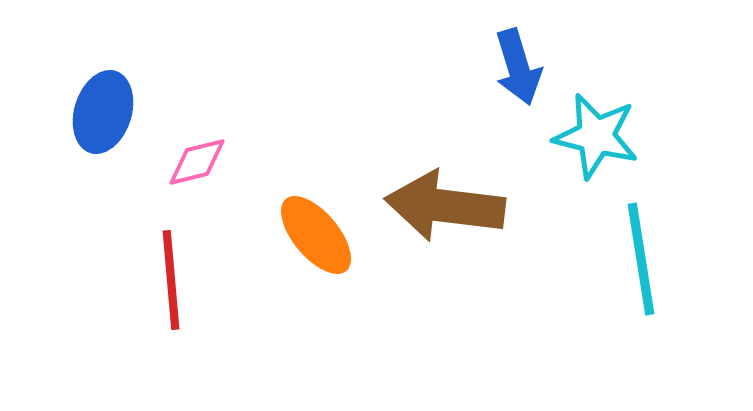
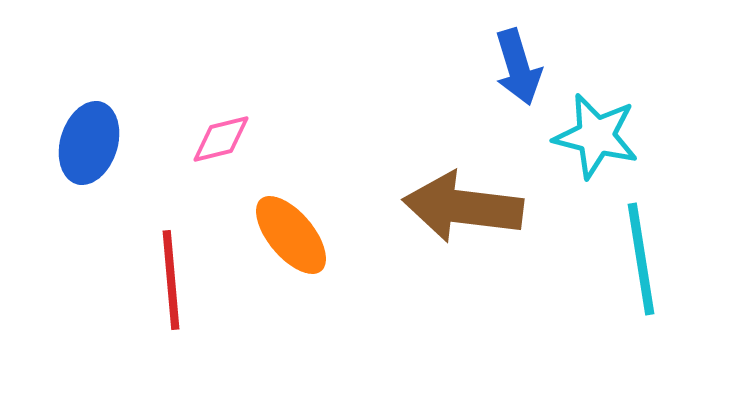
blue ellipse: moved 14 px left, 31 px down
pink diamond: moved 24 px right, 23 px up
brown arrow: moved 18 px right, 1 px down
orange ellipse: moved 25 px left
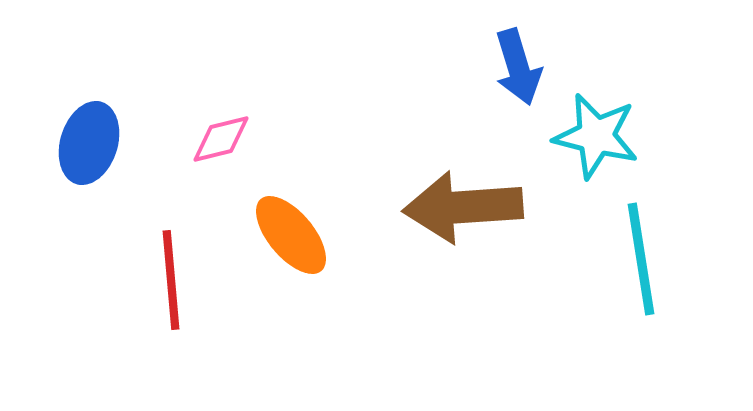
brown arrow: rotated 11 degrees counterclockwise
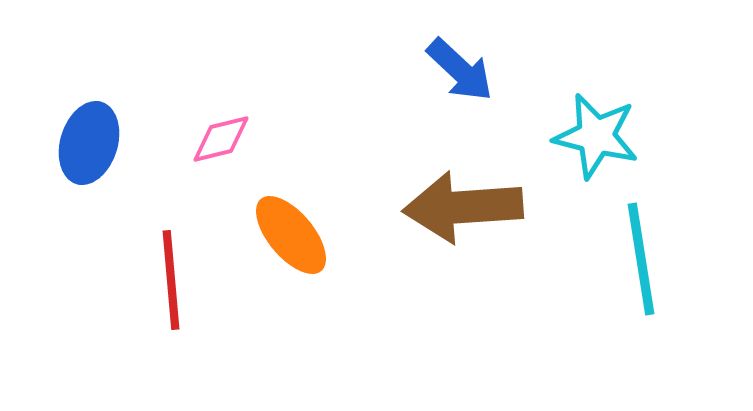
blue arrow: moved 58 px left, 3 px down; rotated 30 degrees counterclockwise
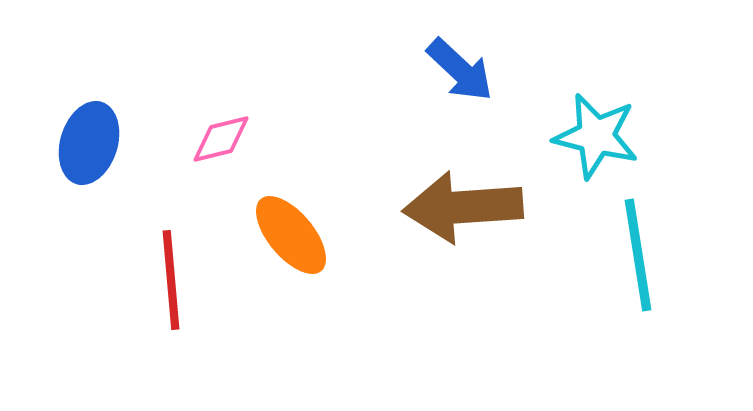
cyan line: moved 3 px left, 4 px up
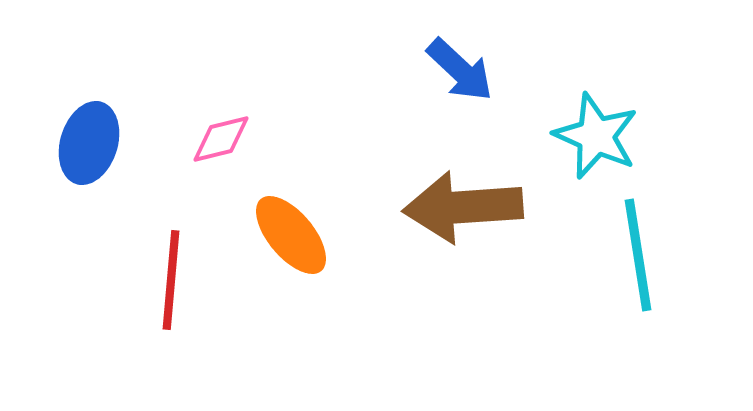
cyan star: rotated 10 degrees clockwise
red line: rotated 10 degrees clockwise
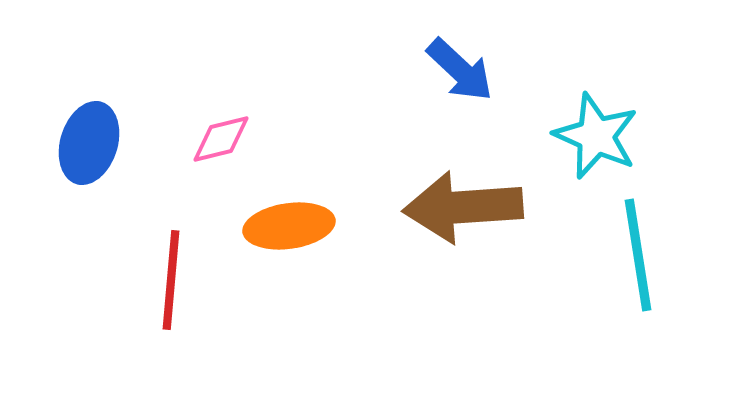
orange ellipse: moved 2 px left, 9 px up; rotated 58 degrees counterclockwise
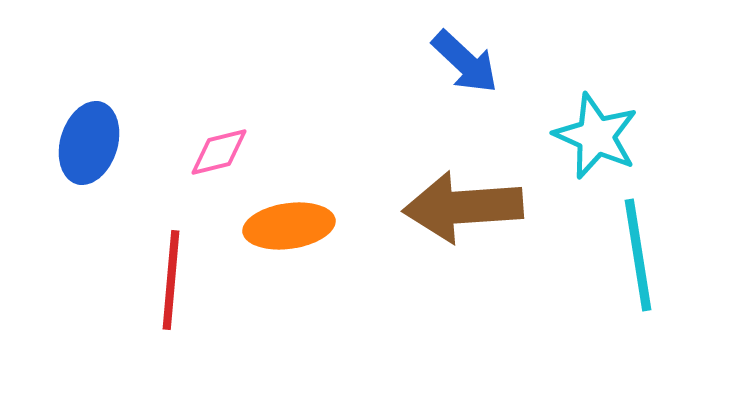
blue arrow: moved 5 px right, 8 px up
pink diamond: moved 2 px left, 13 px down
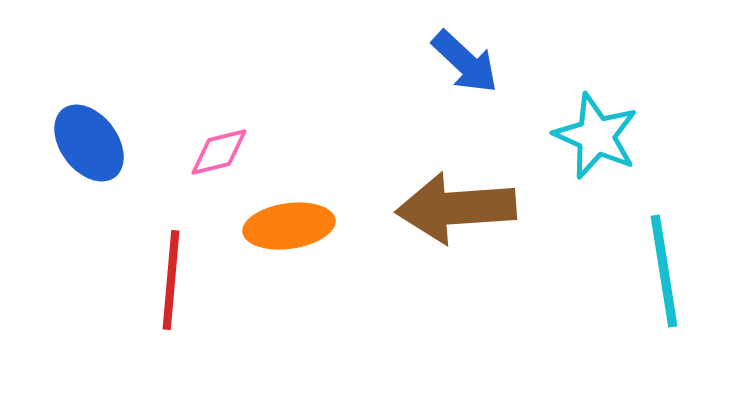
blue ellipse: rotated 54 degrees counterclockwise
brown arrow: moved 7 px left, 1 px down
cyan line: moved 26 px right, 16 px down
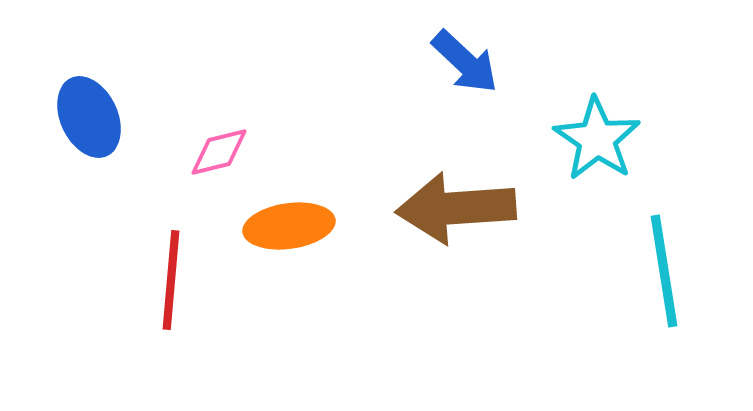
cyan star: moved 1 px right, 3 px down; rotated 10 degrees clockwise
blue ellipse: moved 26 px up; rotated 12 degrees clockwise
